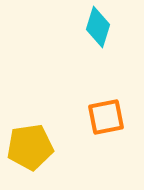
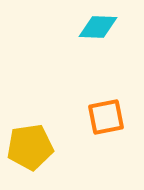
cyan diamond: rotated 75 degrees clockwise
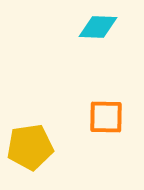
orange square: rotated 12 degrees clockwise
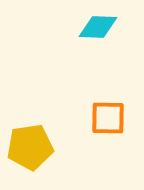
orange square: moved 2 px right, 1 px down
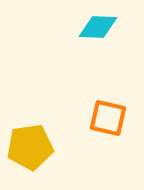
orange square: rotated 12 degrees clockwise
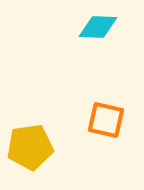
orange square: moved 2 px left, 2 px down
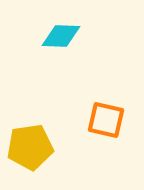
cyan diamond: moved 37 px left, 9 px down
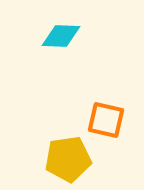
yellow pentagon: moved 38 px right, 12 px down
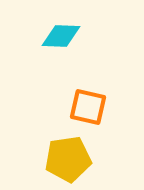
orange square: moved 18 px left, 13 px up
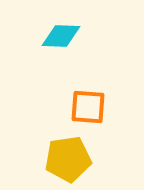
orange square: rotated 9 degrees counterclockwise
